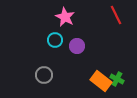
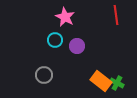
red line: rotated 18 degrees clockwise
green cross: moved 4 px down
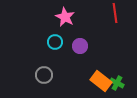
red line: moved 1 px left, 2 px up
cyan circle: moved 2 px down
purple circle: moved 3 px right
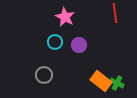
purple circle: moved 1 px left, 1 px up
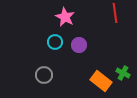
green cross: moved 6 px right, 10 px up
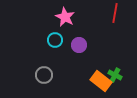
red line: rotated 18 degrees clockwise
cyan circle: moved 2 px up
green cross: moved 8 px left, 2 px down
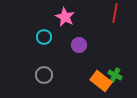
cyan circle: moved 11 px left, 3 px up
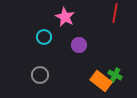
gray circle: moved 4 px left
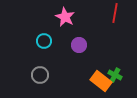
cyan circle: moved 4 px down
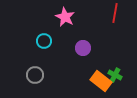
purple circle: moved 4 px right, 3 px down
gray circle: moved 5 px left
